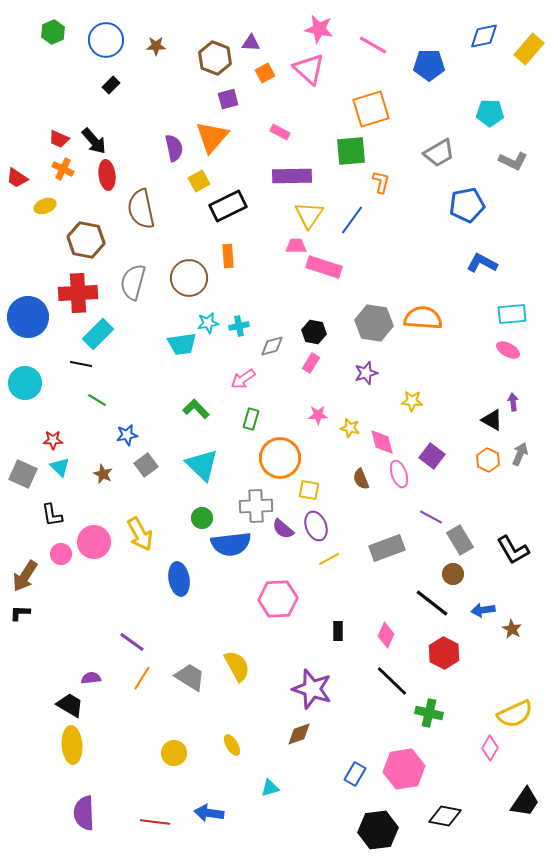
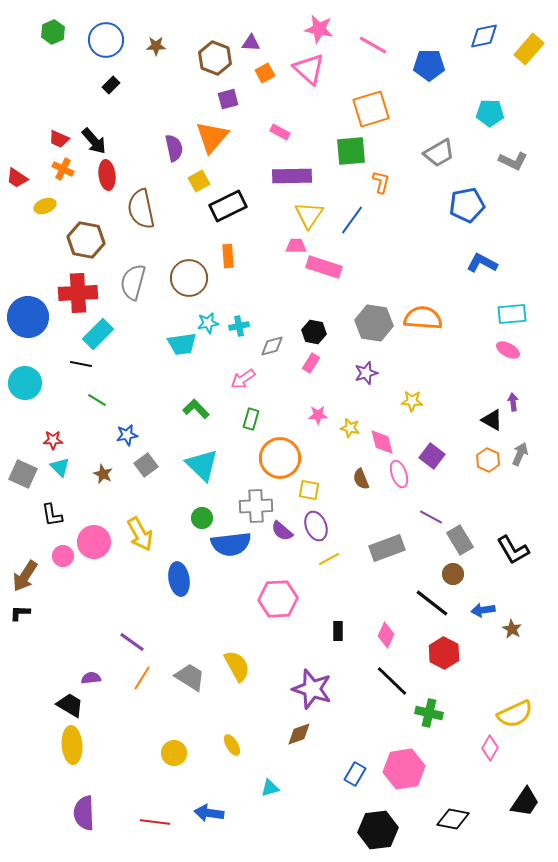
purple semicircle at (283, 529): moved 1 px left, 2 px down
pink circle at (61, 554): moved 2 px right, 2 px down
black diamond at (445, 816): moved 8 px right, 3 px down
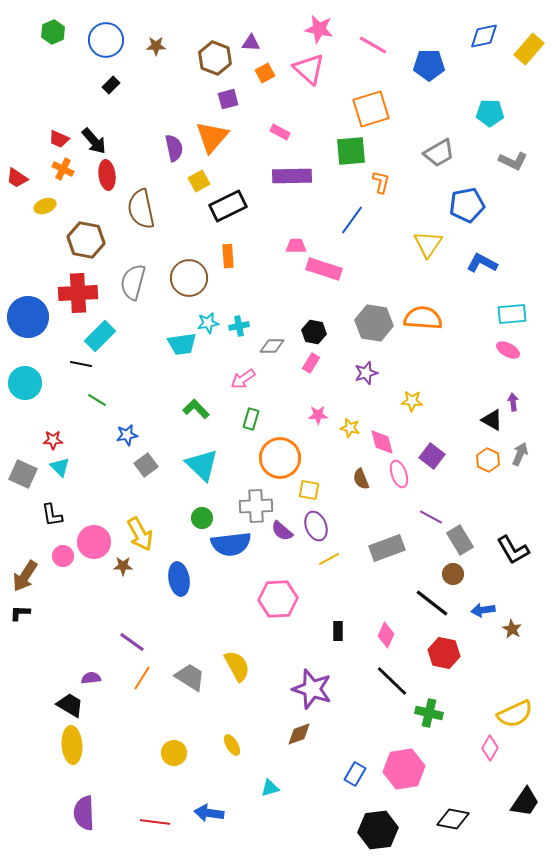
yellow triangle at (309, 215): moved 119 px right, 29 px down
pink rectangle at (324, 267): moved 2 px down
cyan rectangle at (98, 334): moved 2 px right, 2 px down
gray diamond at (272, 346): rotated 15 degrees clockwise
brown star at (103, 474): moved 20 px right, 92 px down; rotated 24 degrees counterclockwise
red hexagon at (444, 653): rotated 16 degrees counterclockwise
